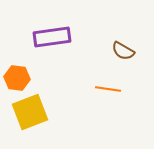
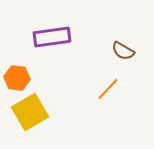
orange line: rotated 55 degrees counterclockwise
yellow square: rotated 9 degrees counterclockwise
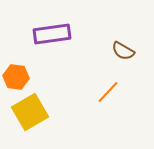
purple rectangle: moved 3 px up
orange hexagon: moved 1 px left, 1 px up
orange line: moved 3 px down
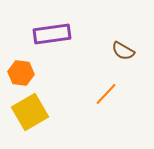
orange hexagon: moved 5 px right, 4 px up
orange line: moved 2 px left, 2 px down
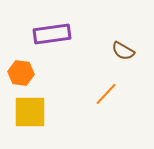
yellow square: rotated 30 degrees clockwise
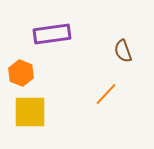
brown semicircle: rotated 40 degrees clockwise
orange hexagon: rotated 15 degrees clockwise
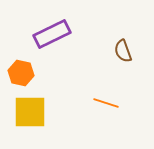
purple rectangle: rotated 18 degrees counterclockwise
orange hexagon: rotated 10 degrees counterclockwise
orange line: moved 9 px down; rotated 65 degrees clockwise
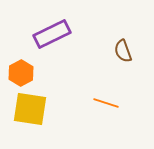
orange hexagon: rotated 20 degrees clockwise
yellow square: moved 3 px up; rotated 9 degrees clockwise
